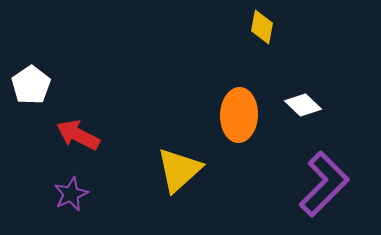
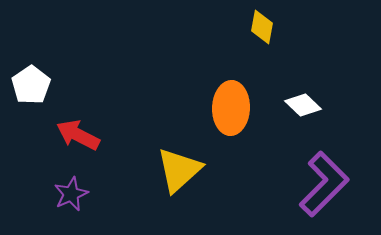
orange ellipse: moved 8 px left, 7 px up
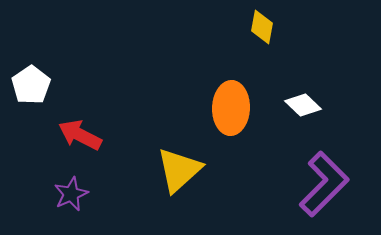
red arrow: moved 2 px right
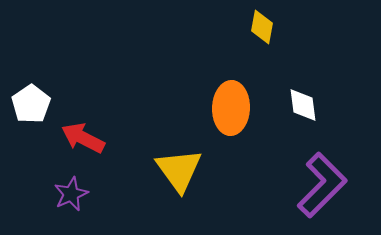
white pentagon: moved 19 px down
white diamond: rotated 39 degrees clockwise
red arrow: moved 3 px right, 3 px down
yellow triangle: rotated 24 degrees counterclockwise
purple L-shape: moved 2 px left, 1 px down
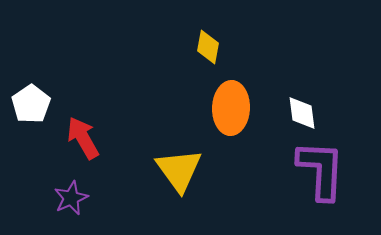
yellow diamond: moved 54 px left, 20 px down
white diamond: moved 1 px left, 8 px down
red arrow: rotated 33 degrees clockwise
purple L-shape: moved 1 px left, 15 px up; rotated 42 degrees counterclockwise
purple star: moved 4 px down
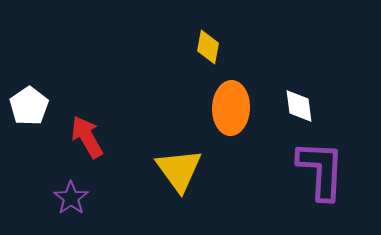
white pentagon: moved 2 px left, 2 px down
white diamond: moved 3 px left, 7 px up
red arrow: moved 4 px right, 1 px up
purple star: rotated 12 degrees counterclockwise
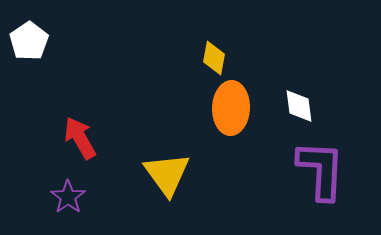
yellow diamond: moved 6 px right, 11 px down
white pentagon: moved 65 px up
red arrow: moved 7 px left, 1 px down
yellow triangle: moved 12 px left, 4 px down
purple star: moved 3 px left, 1 px up
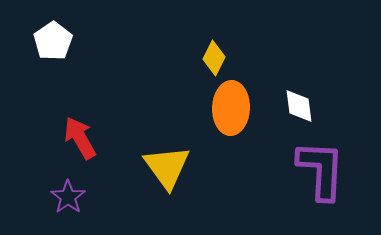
white pentagon: moved 24 px right
yellow diamond: rotated 16 degrees clockwise
yellow triangle: moved 7 px up
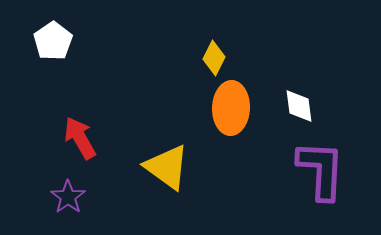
yellow triangle: rotated 18 degrees counterclockwise
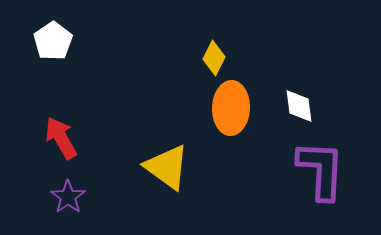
red arrow: moved 19 px left
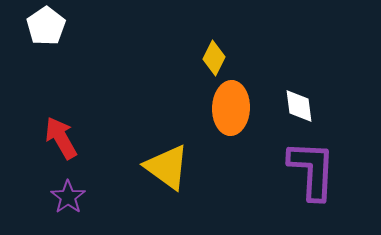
white pentagon: moved 7 px left, 15 px up
purple L-shape: moved 9 px left
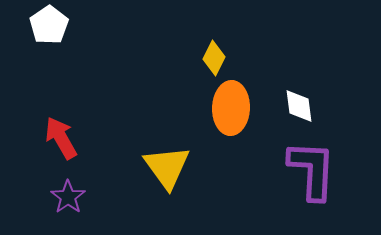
white pentagon: moved 3 px right, 1 px up
yellow triangle: rotated 18 degrees clockwise
